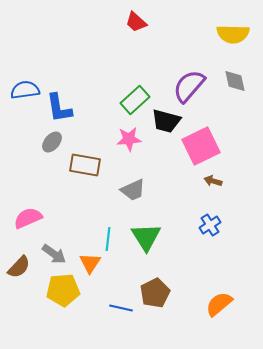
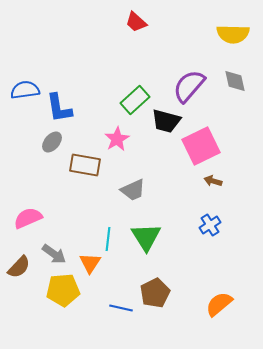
pink star: moved 12 px left; rotated 25 degrees counterclockwise
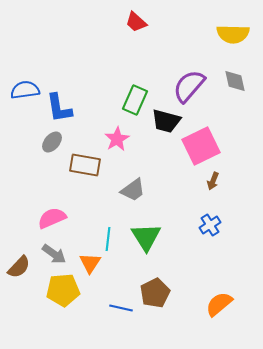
green rectangle: rotated 24 degrees counterclockwise
brown arrow: rotated 84 degrees counterclockwise
gray trapezoid: rotated 12 degrees counterclockwise
pink semicircle: moved 24 px right
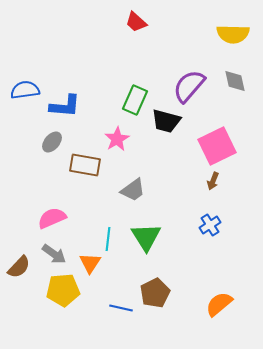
blue L-shape: moved 6 px right, 2 px up; rotated 76 degrees counterclockwise
pink square: moved 16 px right
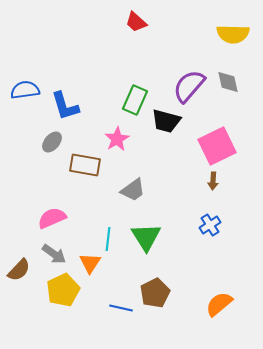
gray diamond: moved 7 px left, 1 px down
blue L-shape: rotated 68 degrees clockwise
brown arrow: rotated 18 degrees counterclockwise
brown semicircle: moved 3 px down
yellow pentagon: rotated 20 degrees counterclockwise
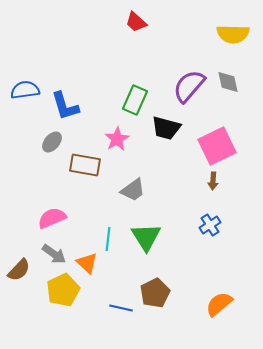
black trapezoid: moved 7 px down
orange triangle: moved 3 px left; rotated 20 degrees counterclockwise
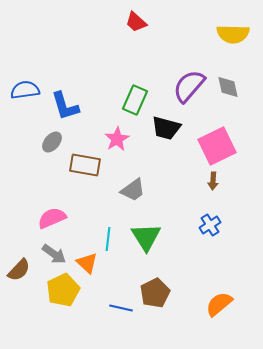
gray diamond: moved 5 px down
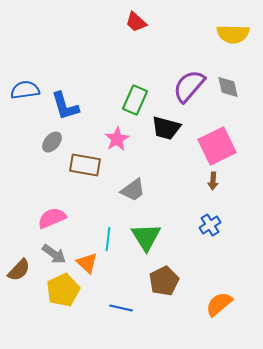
brown pentagon: moved 9 px right, 12 px up
